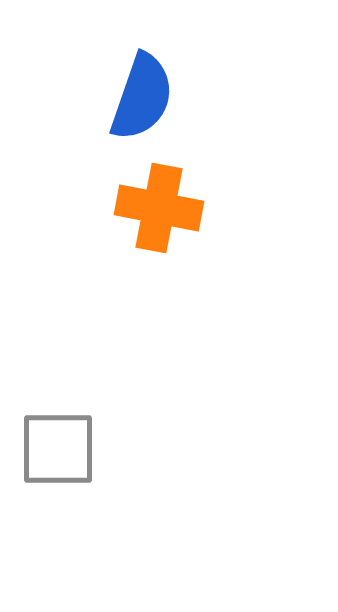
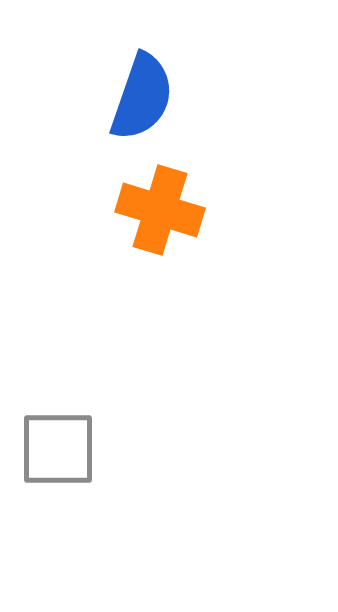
orange cross: moved 1 px right, 2 px down; rotated 6 degrees clockwise
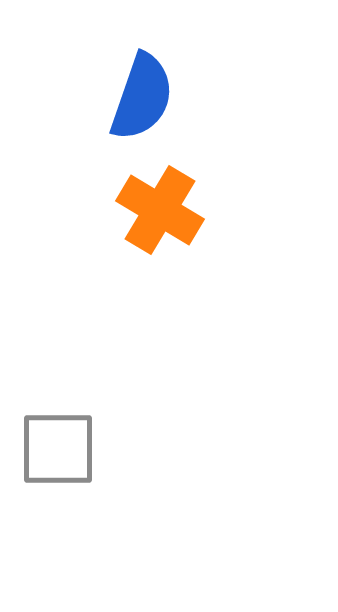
orange cross: rotated 14 degrees clockwise
